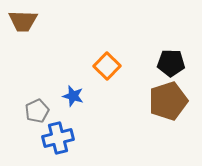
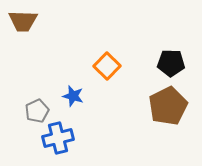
brown pentagon: moved 5 px down; rotated 9 degrees counterclockwise
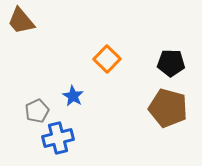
brown trapezoid: moved 2 px left; rotated 48 degrees clockwise
orange square: moved 7 px up
blue star: rotated 15 degrees clockwise
brown pentagon: moved 2 px down; rotated 30 degrees counterclockwise
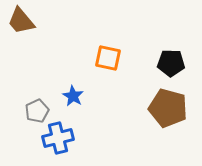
orange square: moved 1 px right, 1 px up; rotated 32 degrees counterclockwise
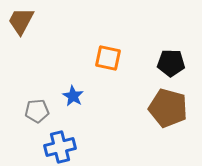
brown trapezoid: rotated 68 degrees clockwise
gray pentagon: rotated 20 degrees clockwise
blue cross: moved 2 px right, 9 px down
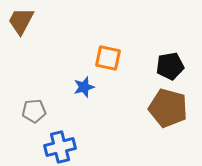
black pentagon: moved 1 px left, 3 px down; rotated 12 degrees counterclockwise
blue star: moved 11 px right, 9 px up; rotated 25 degrees clockwise
gray pentagon: moved 3 px left
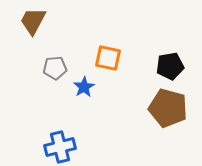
brown trapezoid: moved 12 px right
blue star: rotated 15 degrees counterclockwise
gray pentagon: moved 21 px right, 43 px up
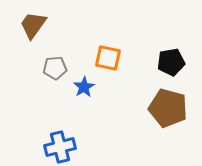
brown trapezoid: moved 4 px down; rotated 8 degrees clockwise
black pentagon: moved 1 px right, 4 px up
